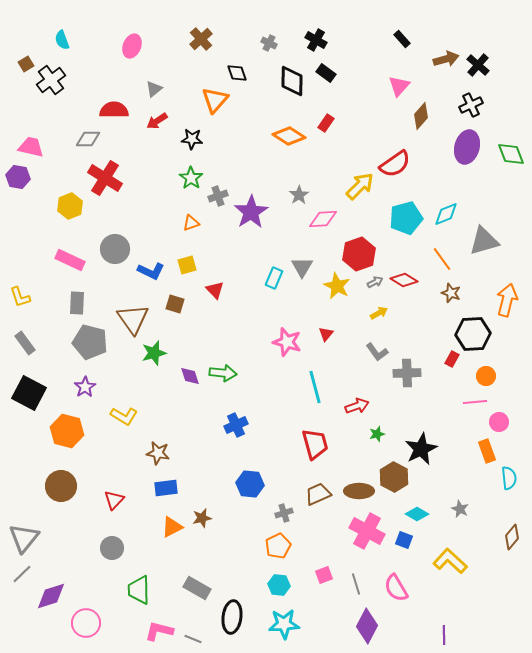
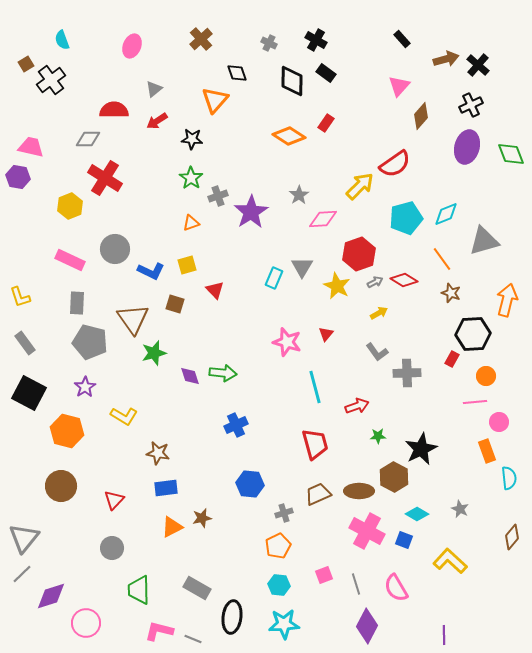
green star at (377, 434): moved 1 px right, 2 px down; rotated 14 degrees clockwise
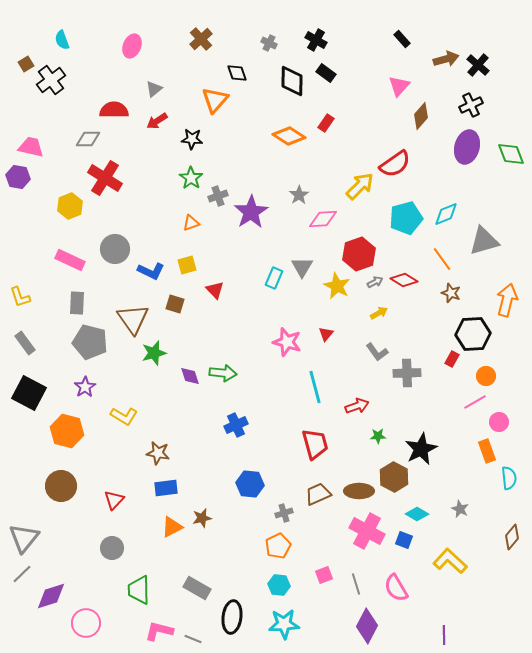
pink line at (475, 402): rotated 25 degrees counterclockwise
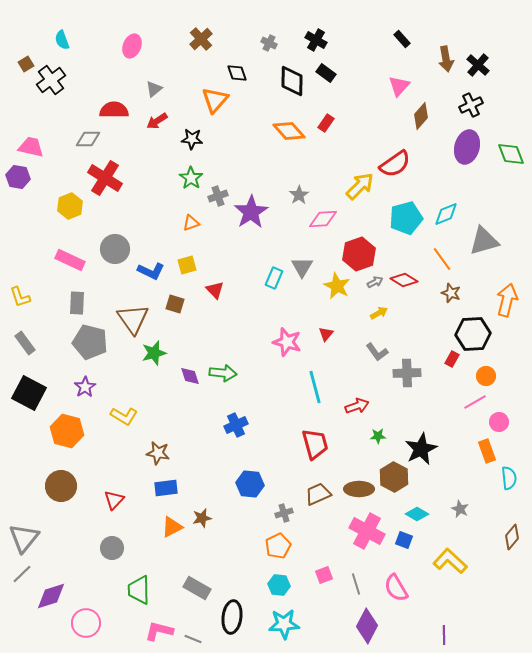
brown arrow at (446, 59): rotated 95 degrees clockwise
orange diamond at (289, 136): moved 5 px up; rotated 16 degrees clockwise
brown ellipse at (359, 491): moved 2 px up
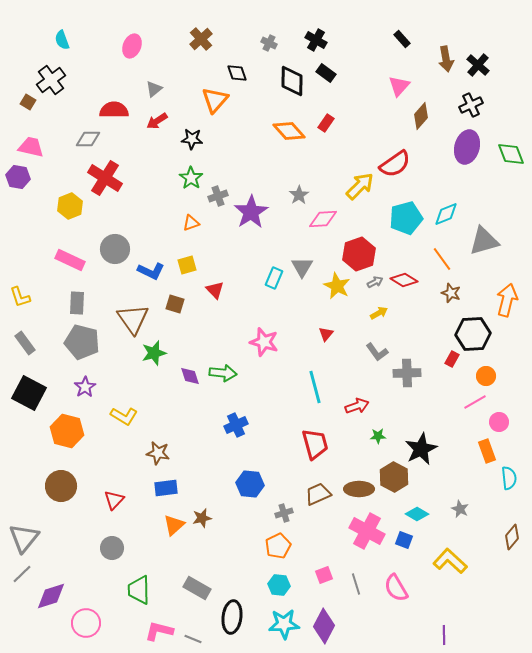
brown square at (26, 64): moved 2 px right, 38 px down; rotated 28 degrees counterclockwise
gray pentagon at (90, 342): moved 8 px left
pink star at (287, 342): moved 23 px left
orange triangle at (172, 527): moved 2 px right, 2 px up; rotated 15 degrees counterclockwise
purple diamond at (367, 626): moved 43 px left
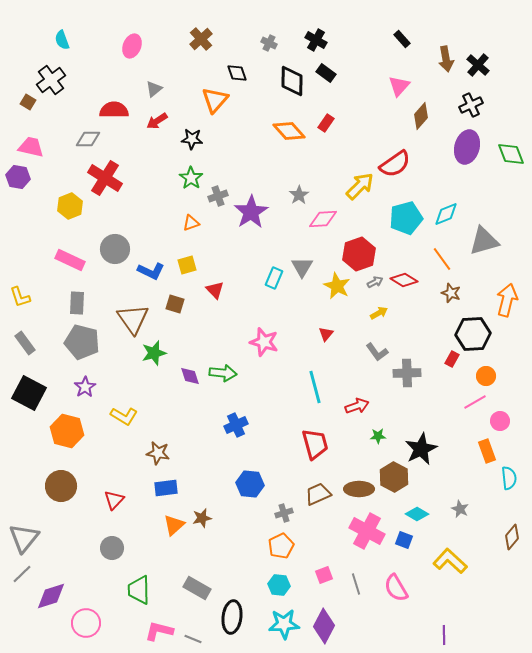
pink circle at (499, 422): moved 1 px right, 1 px up
orange pentagon at (278, 546): moved 3 px right
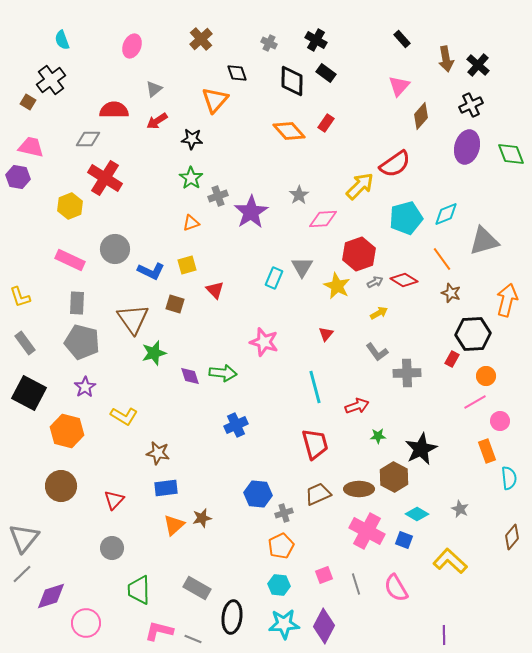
blue hexagon at (250, 484): moved 8 px right, 10 px down
